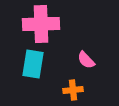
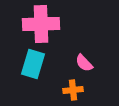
pink semicircle: moved 2 px left, 3 px down
cyan rectangle: rotated 8 degrees clockwise
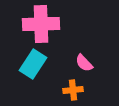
cyan rectangle: rotated 16 degrees clockwise
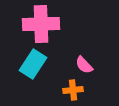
pink semicircle: moved 2 px down
